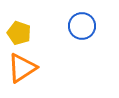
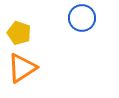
blue circle: moved 8 px up
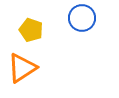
yellow pentagon: moved 12 px right, 3 px up
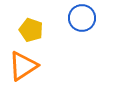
orange triangle: moved 1 px right, 2 px up
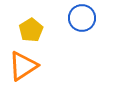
yellow pentagon: rotated 20 degrees clockwise
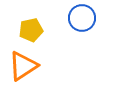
yellow pentagon: rotated 20 degrees clockwise
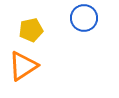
blue circle: moved 2 px right
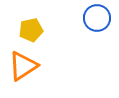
blue circle: moved 13 px right
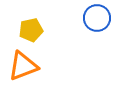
orange triangle: rotated 12 degrees clockwise
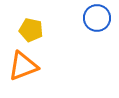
yellow pentagon: rotated 25 degrees clockwise
